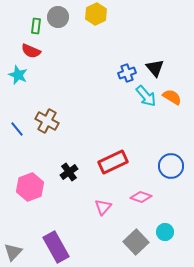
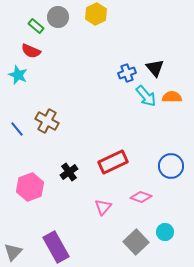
green rectangle: rotated 56 degrees counterclockwise
orange semicircle: rotated 30 degrees counterclockwise
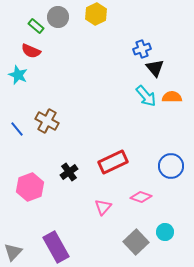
blue cross: moved 15 px right, 24 px up
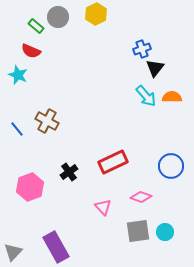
black triangle: rotated 18 degrees clockwise
pink triangle: rotated 24 degrees counterclockwise
gray square: moved 2 px right, 11 px up; rotated 35 degrees clockwise
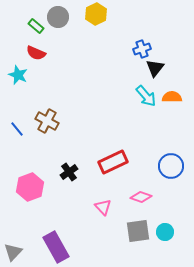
red semicircle: moved 5 px right, 2 px down
